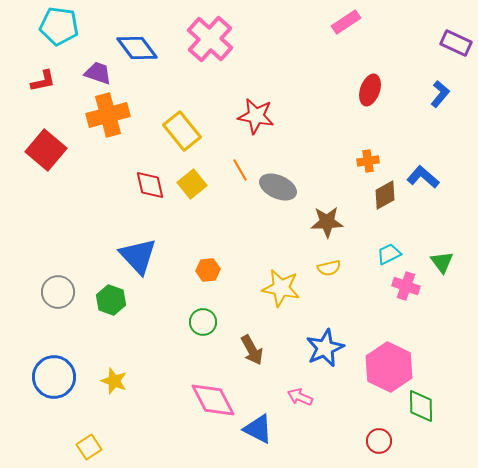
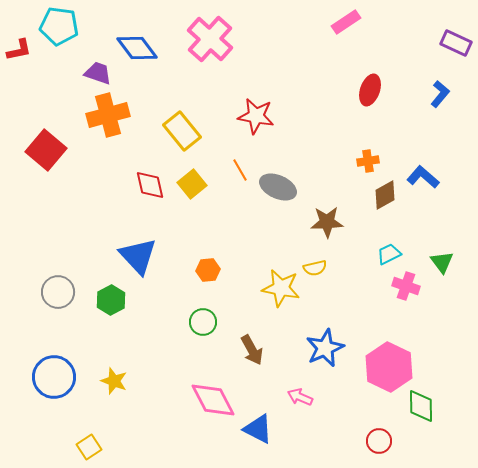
red L-shape at (43, 81): moved 24 px left, 31 px up
yellow semicircle at (329, 268): moved 14 px left
green hexagon at (111, 300): rotated 12 degrees clockwise
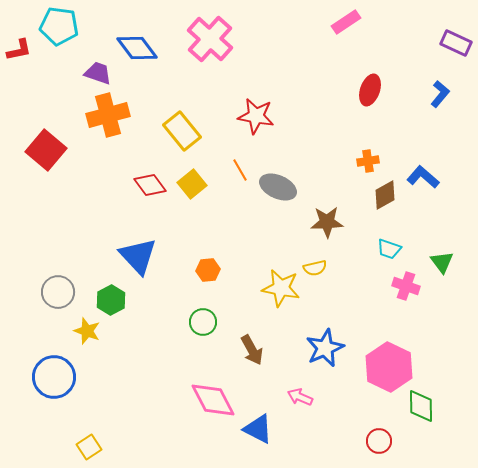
red diamond at (150, 185): rotated 24 degrees counterclockwise
cyan trapezoid at (389, 254): moved 5 px up; rotated 135 degrees counterclockwise
yellow star at (114, 381): moved 27 px left, 50 px up
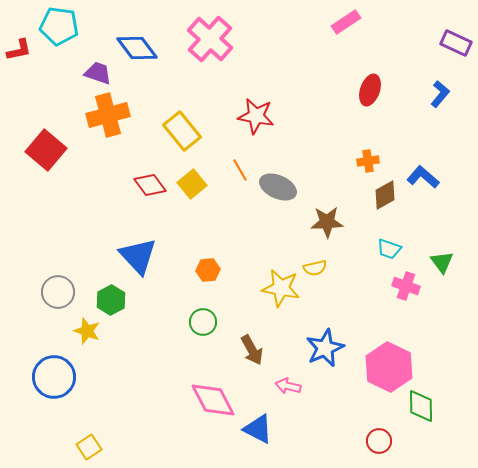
pink arrow at (300, 397): moved 12 px left, 11 px up; rotated 10 degrees counterclockwise
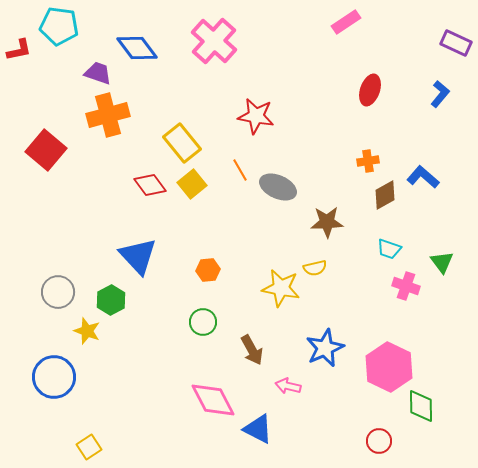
pink cross at (210, 39): moved 4 px right, 2 px down
yellow rectangle at (182, 131): moved 12 px down
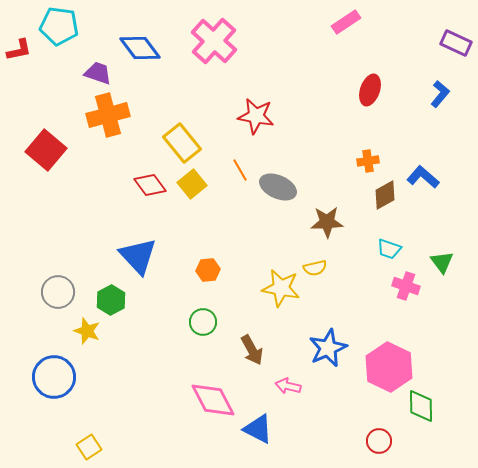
blue diamond at (137, 48): moved 3 px right
blue star at (325, 348): moved 3 px right
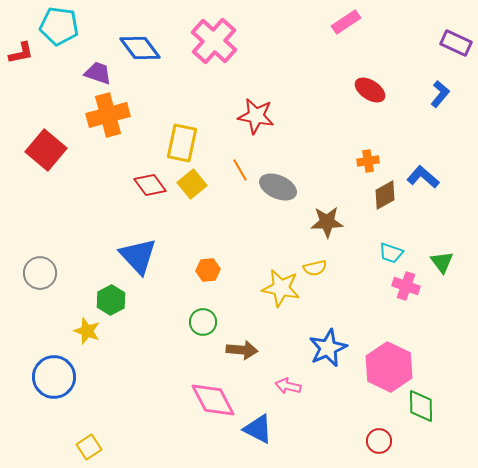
red L-shape at (19, 50): moved 2 px right, 3 px down
red ellipse at (370, 90): rotated 76 degrees counterclockwise
yellow rectangle at (182, 143): rotated 51 degrees clockwise
cyan trapezoid at (389, 249): moved 2 px right, 4 px down
gray circle at (58, 292): moved 18 px left, 19 px up
brown arrow at (252, 350): moved 10 px left; rotated 56 degrees counterclockwise
